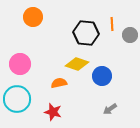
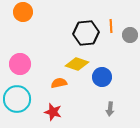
orange circle: moved 10 px left, 5 px up
orange line: moved 1 px left, 2 px down
black hexagon: rotated 10 degrees counterclockwise
blue circle: moved 1 px down
gray arrow: rotated 48 degrees counterclockwise
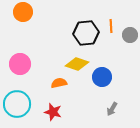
cyan circle: moved 5 px down
gray arrow: moved 2 px right; rotated 24 degrees clockwise
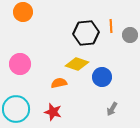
cyan circle: moved 1 px left, 5 px down
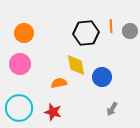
orange circle: moved 1 px right, 21 px down
gray circle: moved 4 px up
yellow diamond: moved 1 px left, 1 px down; rotated 60 degrees clockwise
cyan circle: moved 3 px right, 1 px up
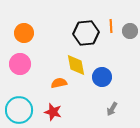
cyan circle: moved 2 px down
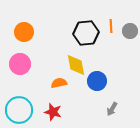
orange circle: moved 1 px up
blue circle: moved 5 px left, 4 px down
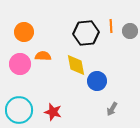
orange semicircle: moved 16 px left, 27 px up; rotated 14 degrees clockwise
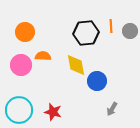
orange circle: moved 1 px right
pink circle: moved 1 px right, 1 px down
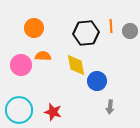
orange circle: moved 9 px right, 4 px up
gray arrow: moved 2 px left, 2 px up; rotated 24 degrees counterclockwise
